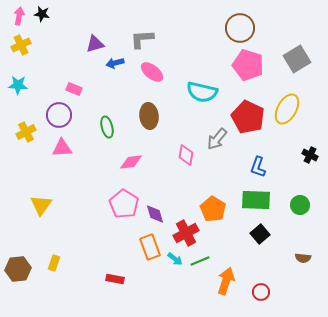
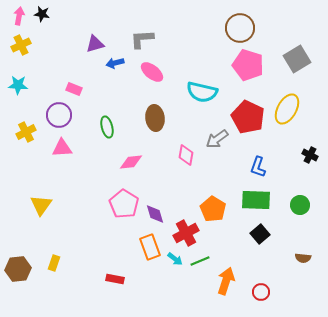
brown ellipse at (149, 116): moved 6 px right, 2 px down
gray arrow at (217, 139): rotated 15 degrees clockwise
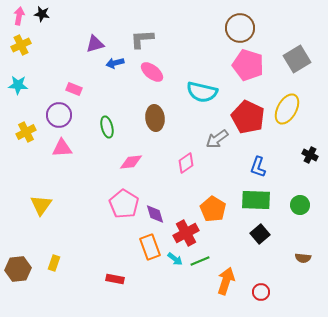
pink diamond at (186, 155): moved 8 px down; rotated 45 degrees clockwise
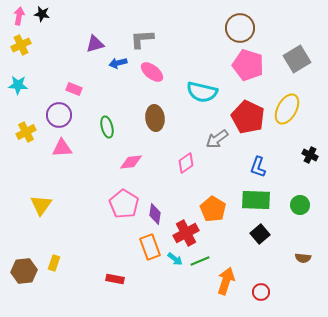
blue arrow at (115, 63): moved 3 px right
purple diamond at (155, 214): rotated 25 degrees clockwise
brown hexagon at (18, 269): moved 6 px right, 2 px down
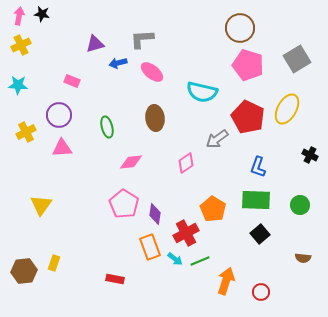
pink rectangle at (74, 89): moved 2 px left, 8 px up
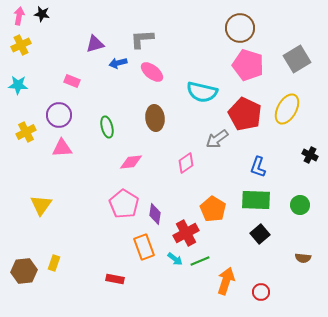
red pentagon at (248, 117): moved 3 px left, 3 px up
orange rectangle at (150, 247): moved 6 px left
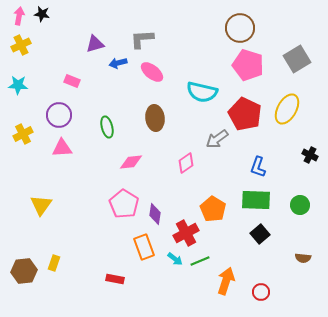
yellow cross at (26, 132): moved 3 px left, 2 px down
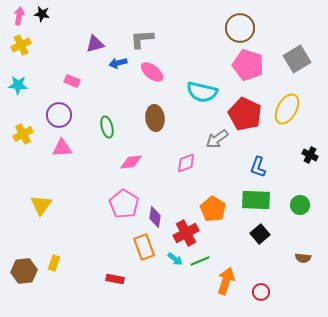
pink diamond at (186, 163): rotated 15 degrees clockwise
purple diamond at (155, 214): moved 3 px down
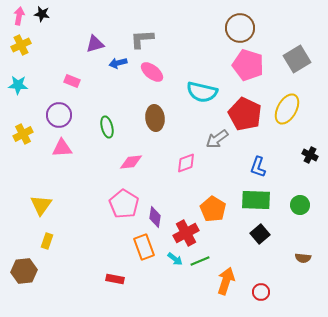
yellow rectangle at (54, 263): moved 7 px left, 22 px up
